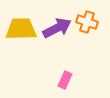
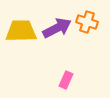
yellow trapezoid: moved 2 px down
pink rectangle: moved 1 px right
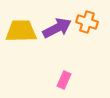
pink rectangle: moved 2 px left
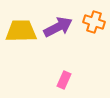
orange cross: moved 7 px right
purple arrow: moved 1 px right, 1 px up
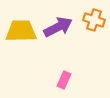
orange cross: moved 2 px up
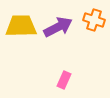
yellow trapezoid: moved 5 px up
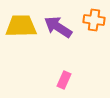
orange cross: rotated 10 degrees counterclockwise
purple arrow: rotated 120 degrees counterclockwise
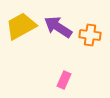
orange cross: moved 4 px left, 15 px down
yellow trapezoid: rotated 28 degrees counterclockwise
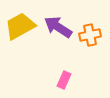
yellow trapezoid: moved 1 px left
orange cross: rotated 20 degrees counterclockwise
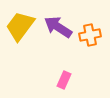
yellow trapezoid: rotated 24 degrees counterclockwise
